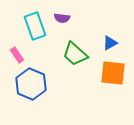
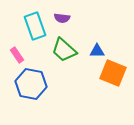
blue triangle: moved 13 px left, 8 px down; rotated 28 degrees clockwise
green trapezoid: moved 11 px left, 4 px up
orange square: rotated 16 degrees clockwise
blue hexagon: rotated 12 degrees counterclockwise
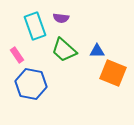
purple semicircle: moved 1 px left
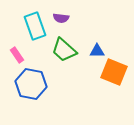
orange square: moved 1 px right, 1 px up
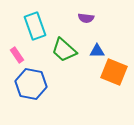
purple semicircle: moved 25 px right
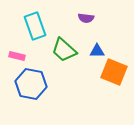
pink rectangle: moved 1 px down; rotated 42 degrees counterclockwise
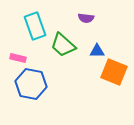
green trapezoid: moved 1 px left, 5 px up
pink rectangle: moved 1 px right, 2 px down
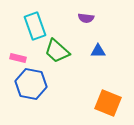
green trapezoid: moved 6 px left, 6 px down
blue triangle: moved 1 px right
orange square: moved 6 px left, 31 px down
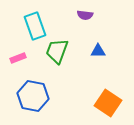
purple semicircle: moved 1 px left, 3 px up
green trapezoid: rotated 68 degrees clockwise
pink rectangle: rotated 35 degrees counterclockwise
blue hexagon: moved 2 px right, 12 px down
orange square: rotated 12 degrees clockwise
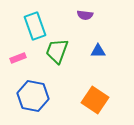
orange square: moved 13 px left, 3 px up
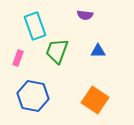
pink rectangle: rotated 49 degrees counterclockwise
